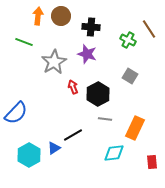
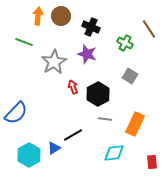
black cross: rotated 18 degrees clockwise
green cross: moved 3 px left, 3 px down
orange rectangle: moved 4 px up
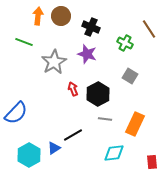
red arrow: moved 2 px down
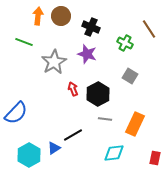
red rectangle: moved 3 px right, 4 px up; rotated 16 degrees clockwise
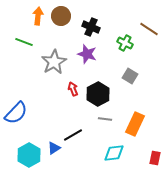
brown line: rotated 24 degrees counterclockwise
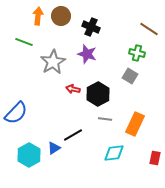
green cross: moved 12 px right, 10 px down; rotated 14 degrees counterclockwise
gray star: moved 1 px left
red arrow: rotated 56 degrees counterclockwise
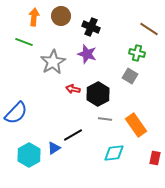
orange arrow: moved 4 px left, 1 px down
orange rectangle: moved 1 px right, 1 px down; rotated 60 degrees counterclockwise
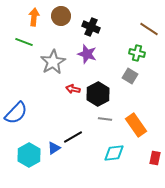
black line: moved 2 px down
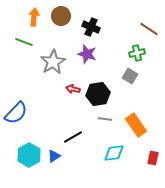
green cross: rotated 28 degrees counterclockwise
black hexagon: rotated 20 degrees clockwise
blue triangle: moved 8 px down
red rectangle: moved 2 px left
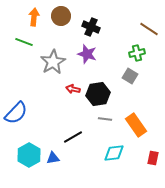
blue triangle: moved 1 px left, 2 px down; rotated 24 degrees clockwise
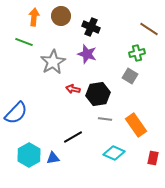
cyan diamond: rotated 30 degrees clockwise
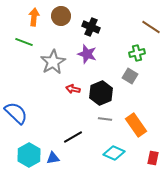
brown line: moved 2 px right, 2 px up
black hexagon: moved 3 px right, 1 px up; rotated 15 degrees counterclockwise
blue semicircle: rotated 90 degrees counterclockwise
